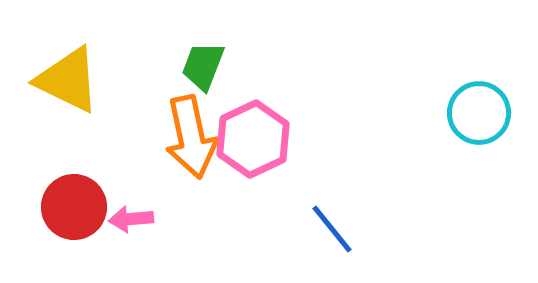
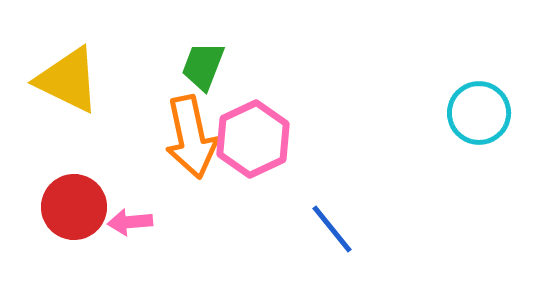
pink arrow: moved 1 px left, 3 px down
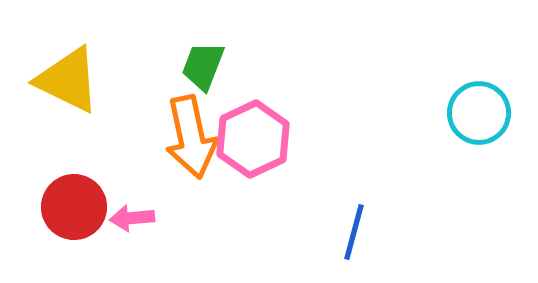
pink arrow: moved 2 px right, 4 px up
blue line: moved 22 px right, 3 px down; rotated 54 degrees clockwise
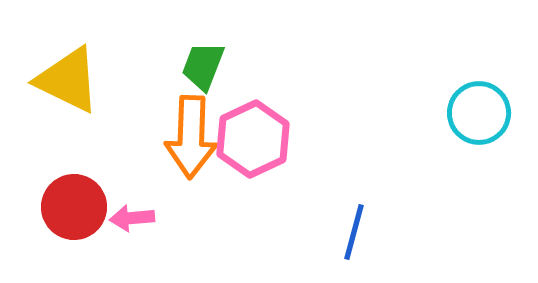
orange arrow: rotated 14 degrees clockwise
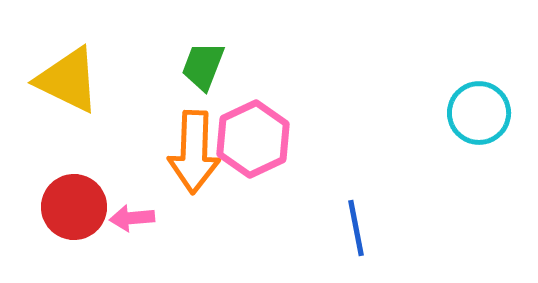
orange arrow: moved 3 px right, 15 px down
blue line: moved 2 px right, 4 px up; rotated 26 degrees counterclockwise
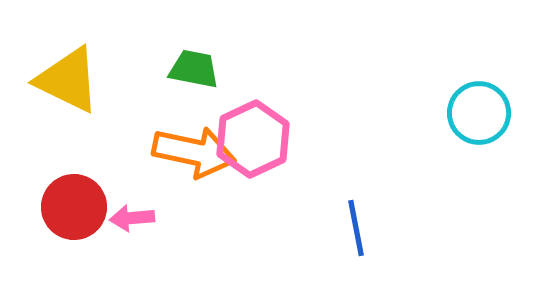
green trapezoid: moved 9 px left, 3 px down; rotated 80 degrees clockwise
orange arrow: rotated 80 degrees counterclockwise
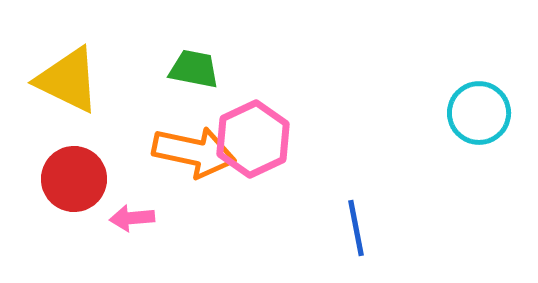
red circle: moved 28 px up
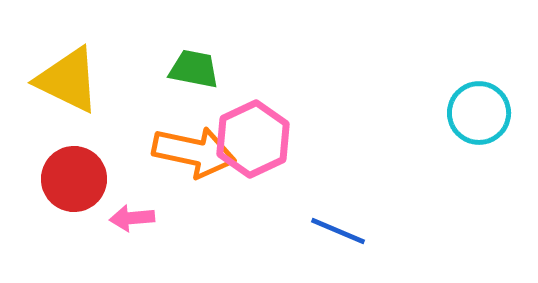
blue line: moved 18 px left, 3 px down; rotated 56 degrees counterclockwise
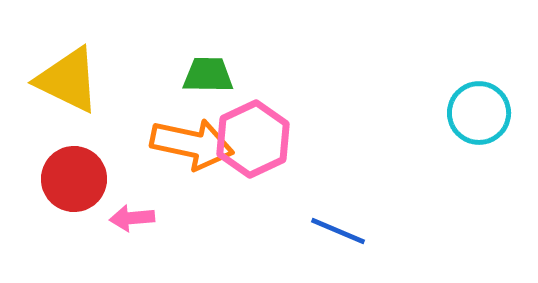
green trapezoid: moved 14 px right, 6 px down; rotated 10 degrees counterclockwise
orange arrow: moved 2 px left, 8 px up
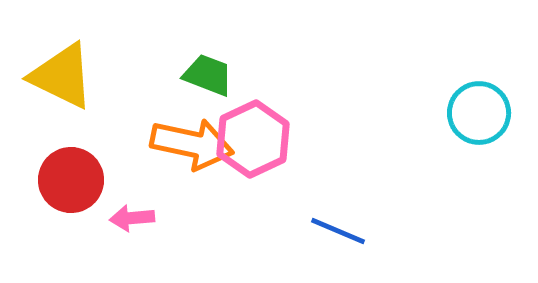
green trapezoid: rotated 20 degrees clockwise
yellow triangle: moved 6 px left, 4 px up
red circle: moved 3 px left, 1 px down
